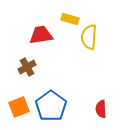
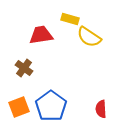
yellow semicircle: rotated 60 degrees counterclockwise
brown cross: moved 3 px left, 1 px down; rotated 24 degrees counterclockwise
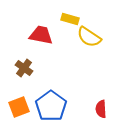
red trapezoid: rotated 20 degrees clockwise
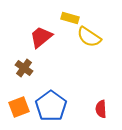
yellow rectangle: moved 1 px up
red trapezoid: moved 2 px down; rotated 50 degrees counterclockwise
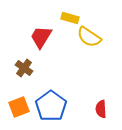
red trapezoid: rotated 20 degrees counterclockwise
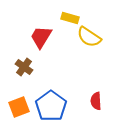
brown cross: moved 1 px up
red semicircle: moved 5 px left, 8 px up
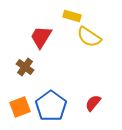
yellow rectangle: moved 2 px right, 2 px up
brown cross: moved 1 px right
red semicircle: moved 3 px left, 2 px down; rotated 42 degrees clockwise
orange square: moved 1 px right
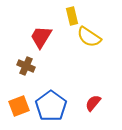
yellow rectangle: rotated 60 degrees clockwise
brown cross: moved 1 px right, 1 px up; rotated 12 degrees counterclockwise
orange square: moved 1 px left, 1 px up
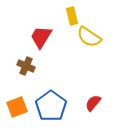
orange square: moved 2 px left, 1 px down
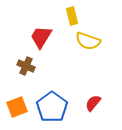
yellow semicircle: moved 1 px left, 4 px down; rotated 15 degrees counterclockwise
blue pentagon: moved 1 px right, 1 px down
